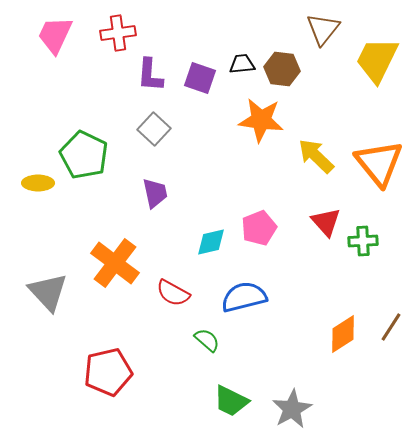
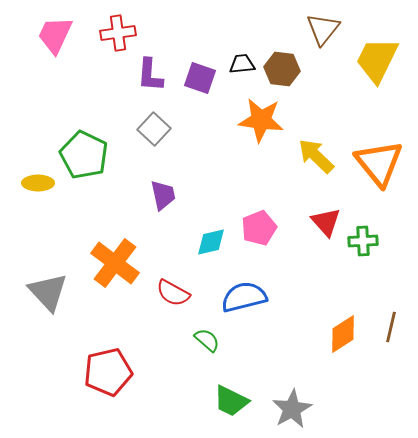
purple trapezoid: moved 8 px right, 2 px down
brown line: rotated 20 degrees counterclockwise
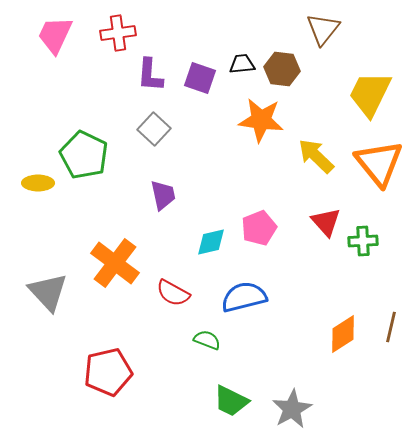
yellow trapezoid: moved 7 px left, 34 px down
green semicircle: rotated 20 degrees counterclockwise
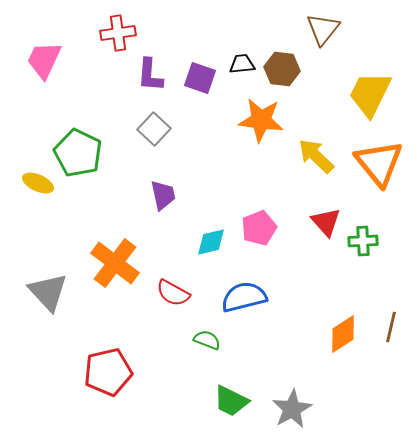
pink trapezoid: moved 11 px left, 25 px down
green pentagon: moved 6 px left, 2 px up
yellow ellipse: rotated 24 degrees clockwise
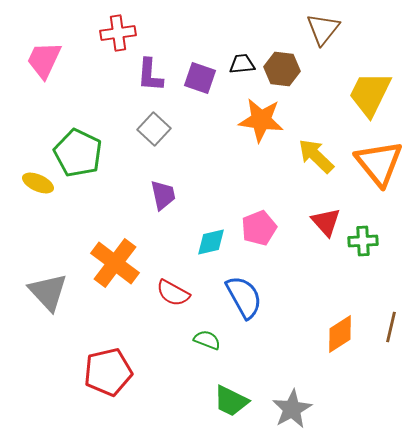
blue semicircle: rotated 75 degrees clockwise
orange diamond: moved 3 px left
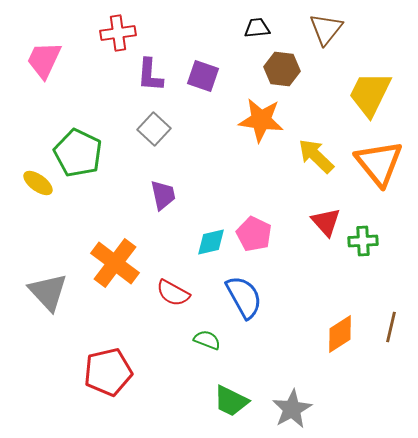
brown triangle: moved 3 px right
black trapezoid: moved 15 px right, 36 px up
purple square: moved 3 px right, 2 px up
yellow ellipse: rotated 12 degrees clockwise
pink pentagon: moved 5 px left, 6 px down; rotated 24 degrees counterclockwise
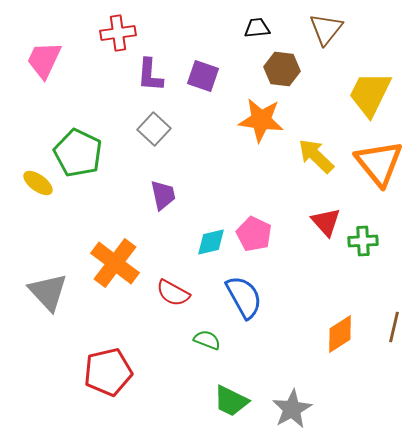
brown line: moved 3 px right
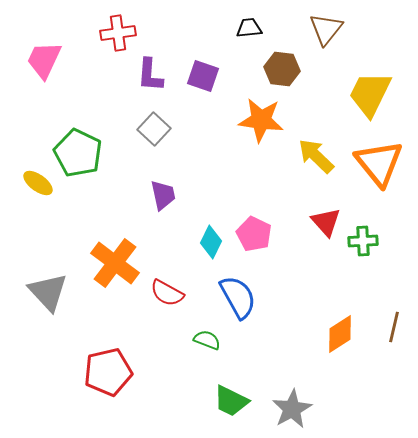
black trapezoid: moved 8 px left
cyan diamond: rotated 52 degrees counterclockwise
red semicircle: moved 6 px left
blue semicircle: moved 6 px left
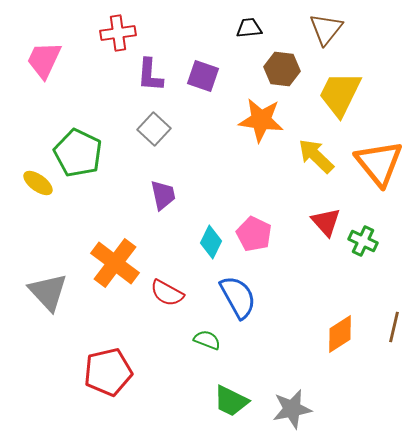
yellow trapezoid: moved 30 px left
green cross: rotated 28 degrees clockwise
gray star: rotated 18 degrees clockwise
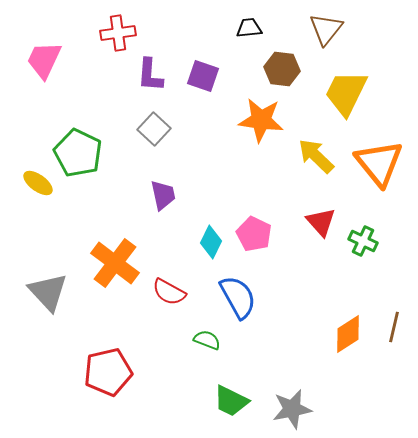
yellow trapezoid: moved 6 px right, 1 px up
red triangle: moved 5 px left
red semicircle: moved 2 px right, 1 px up
orange diamond: moved 8 px right
